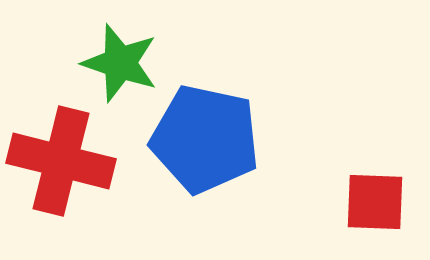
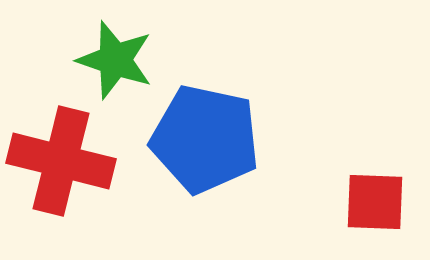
green star: moved 5 px left, 3 px up
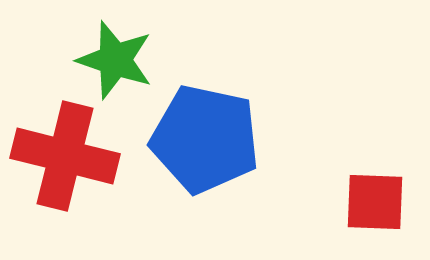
red cross: moved 4 px right, 5 px up
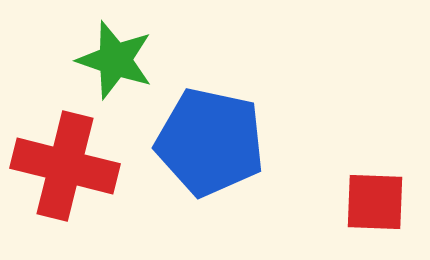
blue pentagon: moved 5 px right, 3 px down
red cross: moved 10 px down
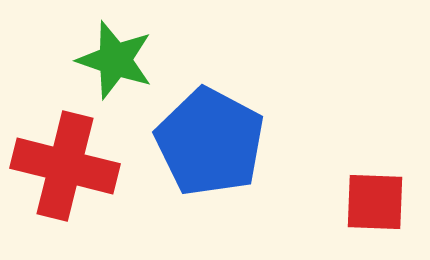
blue pentagon: rotated 16 degrees clockwise
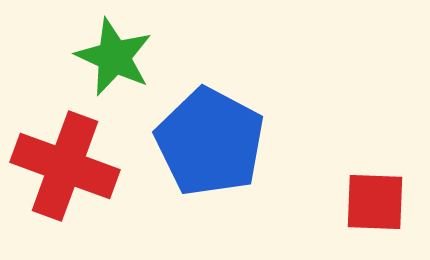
green star: moved 1 px left, 3 px up; rotated 6 degrees clockwise
red cross: rotated 6 degrees clockwise
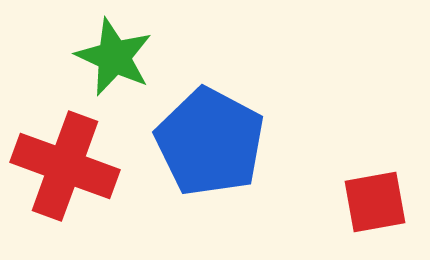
red square: rotated 12 degrees counterclockwise
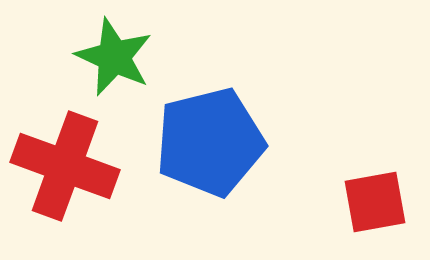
blue pentagon: rotated 30 degrees clockwise
